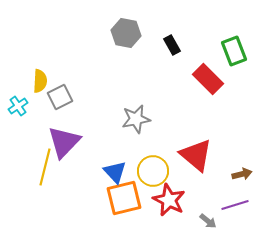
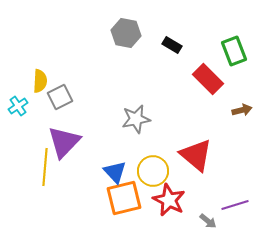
black rectangle: rotated 30 degrees counterclockwise
yellow line: rotated 9 degrees counterclockwise
brown arrow: moved 64 px up
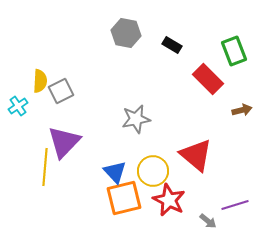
gray square: moved 1 px right, 6 px up
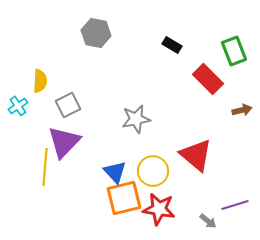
gray hexagon: moved 30 px left
gray square: moved 7 px right, 14 px down
red star: moved 10 px left, 9 px down; rotated 16 degrees counterclockwise
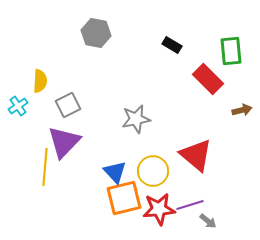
green rectangle: moved 3 px left; rotated 16 degrees clockwise
purple line: moved 45 px left
red star: rotated 16 degrees counterclockwise
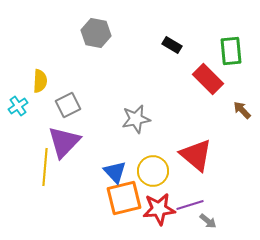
brown arrow: rotated 120 degrees counterclockwise
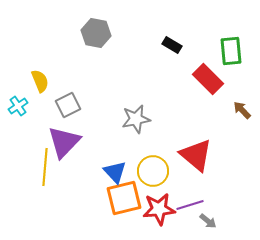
yellow semicircle: rotated 25 degrees counterclockwise
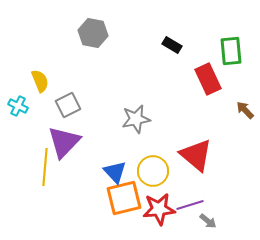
gray hexagon: moved 3 px left
red rectangle: rotated 20 degrees clockwise
cyan cross: rotated 30 degrees counterclockwise
brown arrow: moved 3 px right
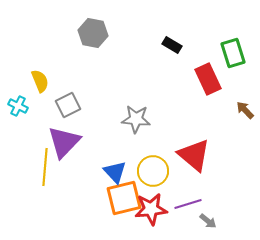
green rectangle: moved 2 px right, 2 px down; rotated 12 degrees counterclockwise
gray star: rotated 16 degrees clockwise
red triangle: moved 2 px left
purple line: moved 2 px left, 1 px up
red star: moved 8 px left
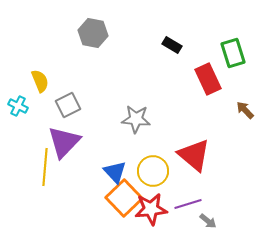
orange square: rotated 30 degrees counterclockwise
